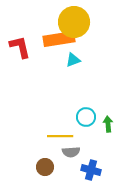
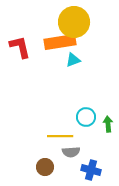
orange rectangle: moved 1 px right, 3 px down
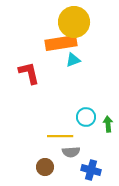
orange rectangle: moved 1 px right, 1 px down
red L-shape: moved 9 px right, 26 px down
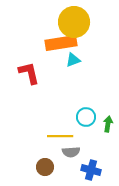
green arrow: rotated 14 degrees clockwise
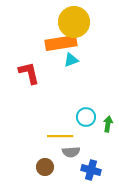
cyan triangle: moved 2 px left
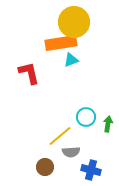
yellow line: rotated 40 degrees counterclockwise
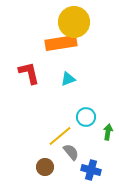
cyan triangle: moved 3 px left, 19 px down
green arrow: moved 8 px down
gray semicircle: rotated 126 degrees counterclockwise
